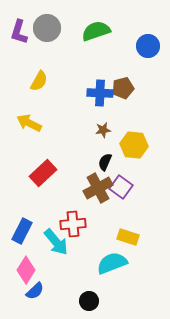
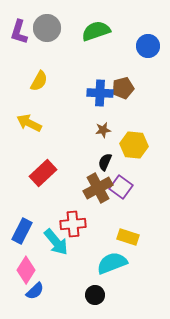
black circle: moved 6 px right, 6 px up
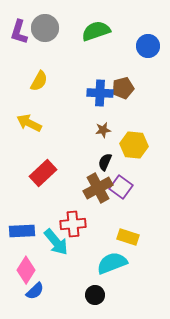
gray circle: moved 2 px left
blue rectangle: rotated 60 degrees clockwise
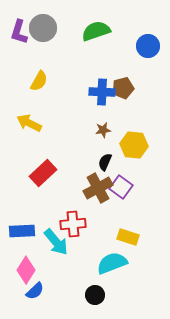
gray circle: moved 2 px left
blue cross: moved 2 px right, 1 px up
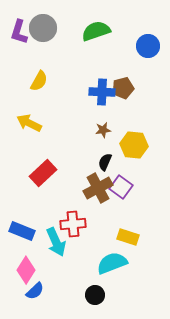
blue rectangle: rotated 25 degrees clockwise
cyan arrow: rotated 16 degrees clockwise
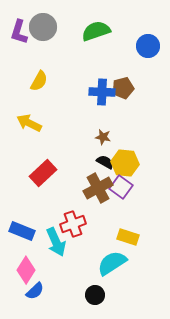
gray circle: moved 1 px up
brown star: moved 7 px down; rotated 21 degrees clockwise
yellow hexagon: moved 9 px left, 18 px down
black semicircle: rotated 96 degrees clockwise
red cross: rotated 15 degrees counterclockwise
cyan semicircle: rotated 12 degrees counterclockwise
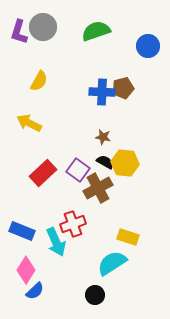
purple square: moved 43 px left, 17 px up
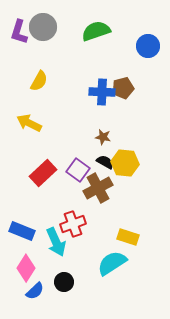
pink diamond: moved 2 px up
black circle: moved 31 px left, 13 px up
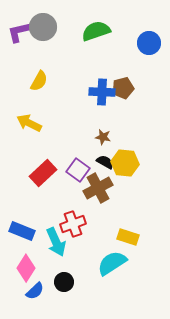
purple L-shape: rotated 60 degrees clockwise
blue circle: moved 1 px right, 3 px up
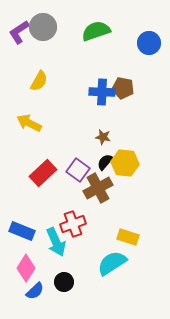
purple L-shape: rotated 20 degrees counterclockwise
brown pentagon: rotated 25 degrees clockwise
black semicircle: rotated 78 degrees counterclockwise
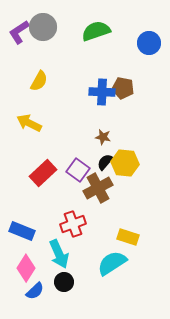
cyan arrow: moved 3 px right, 12 px down
